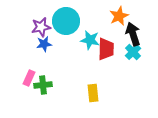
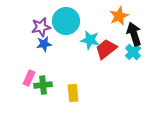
black arrow: moved 1 px right
red trapezoid: rotated 130 degrees counterclockwise
yellow rectangle: moved 20 px left
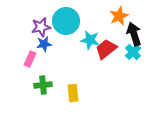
pink rectangle: moved 1 px right, 19 px up
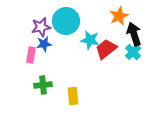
pink rectangle: moved 1 px right, 4 px up; rotated 14 degrees counterclockwise
yellow rectangle: moved 3 px down
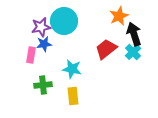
cyan circle: moved 2 px left
cyan star: moved 18 px left, 29 px down
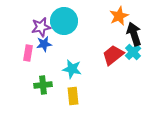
red trapezoid: moved 7 px right, 6 px down
pink rectangle: moved 3 px left, 2 px up
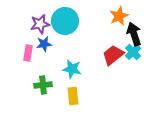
cyan circle: moved 1 px right
purple star: moved 1 px left, 3 px up
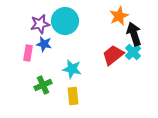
blue star: rotated 21 degrees clockwise
green cross: rotated 18 degrees counterclockwise
